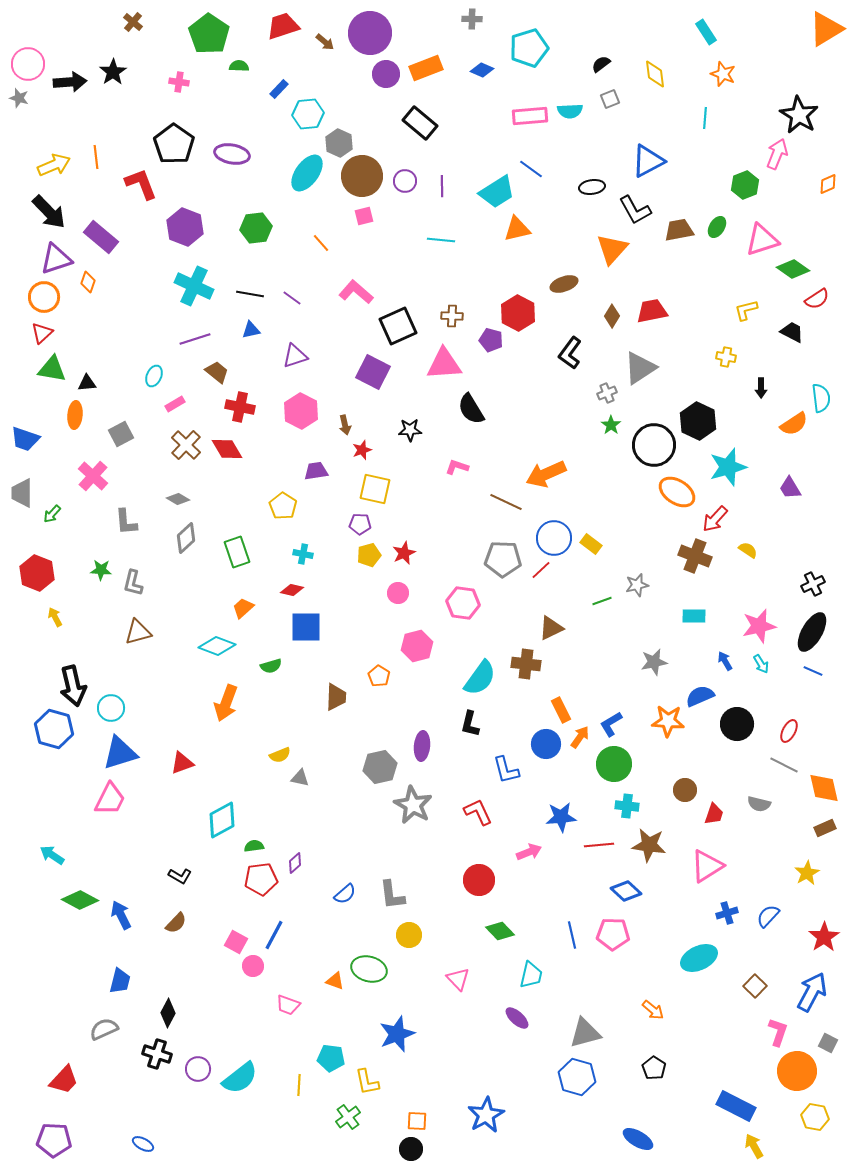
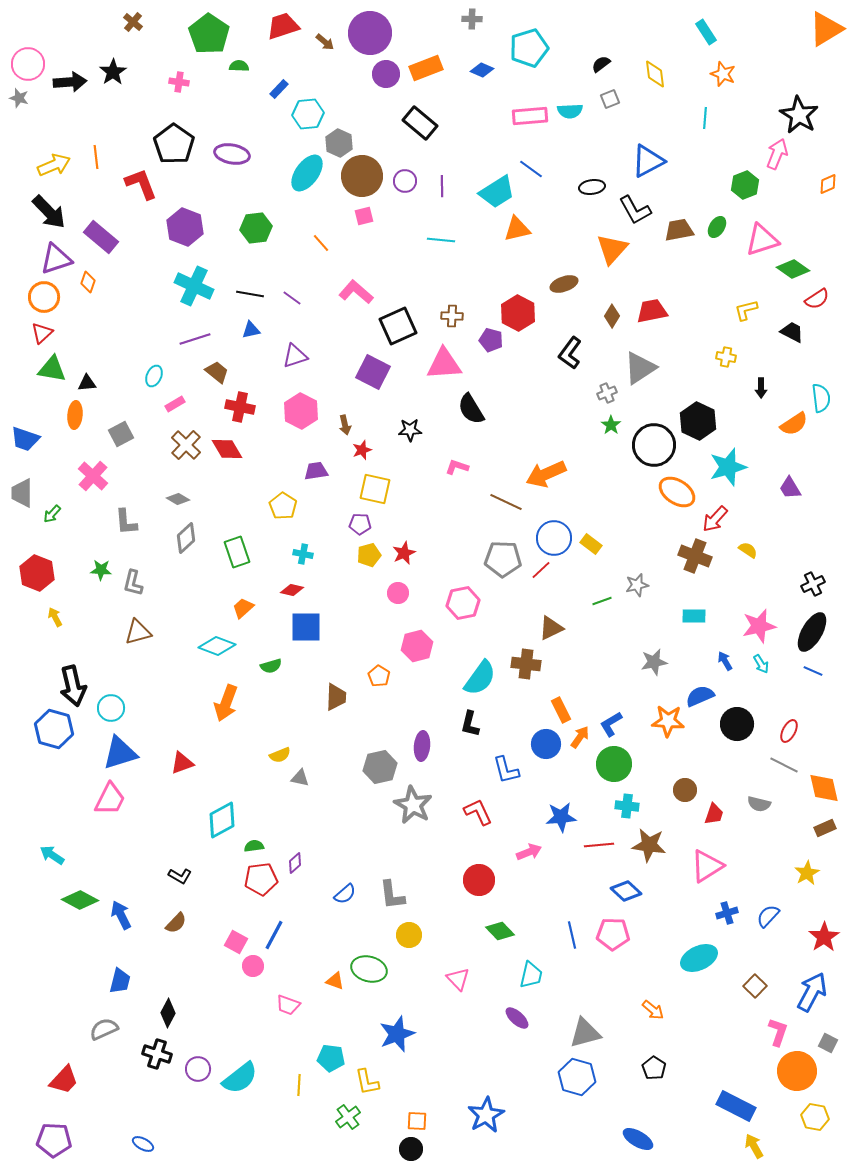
pink hexagon at (463, 603): rotated 20 degrees counterclockwise
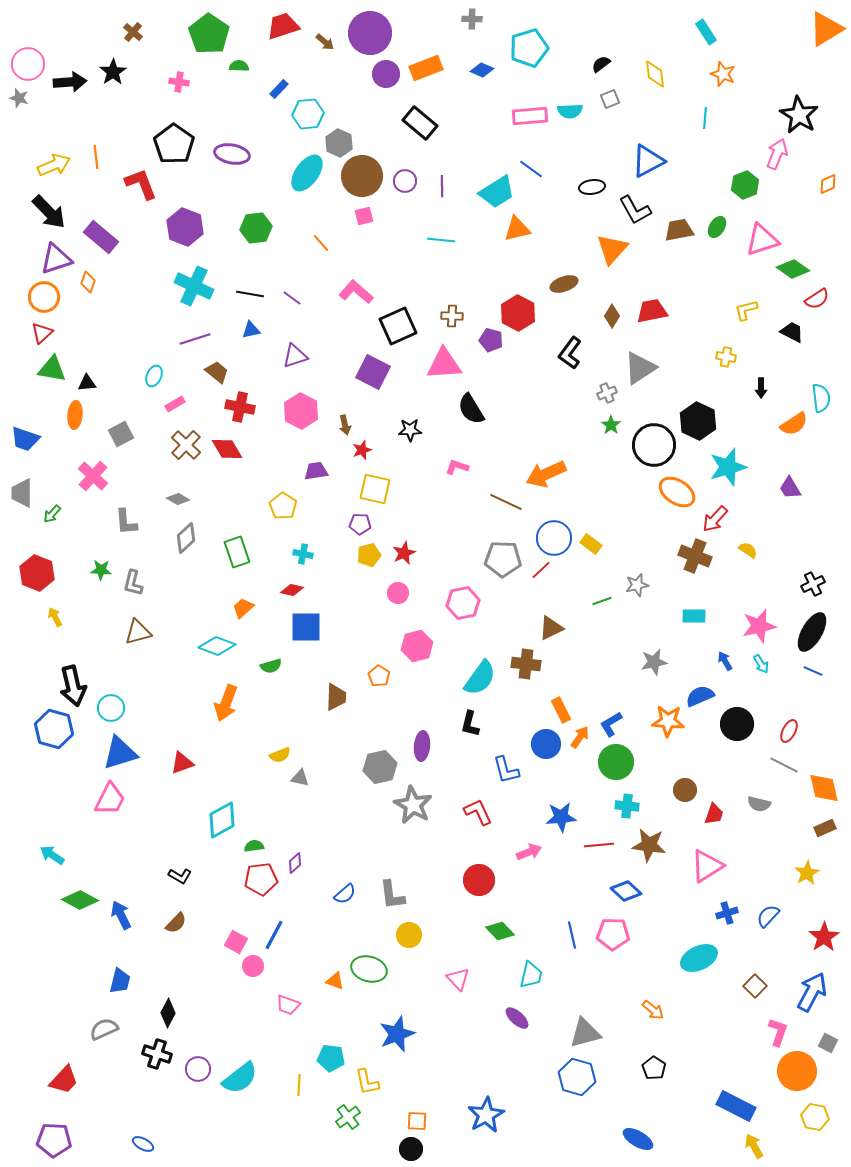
brown cross at (133, 22): moved 10 px down
green circle at (614, 764): moved 2 px right, 2 px up
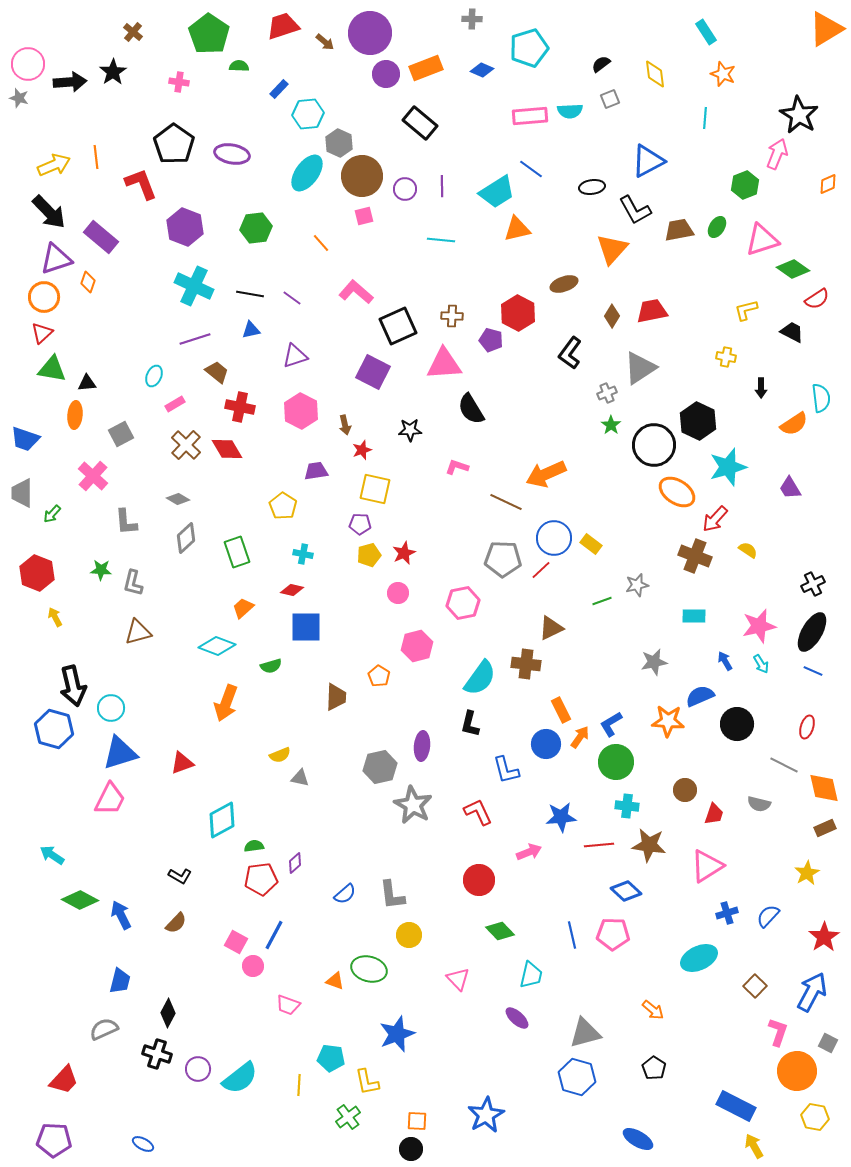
purple circle at (405, 181): moved 8 px down
red ellipse at (789, 731): moved 18 px right, 4 px up; rotated 10 degrees counterclockwise
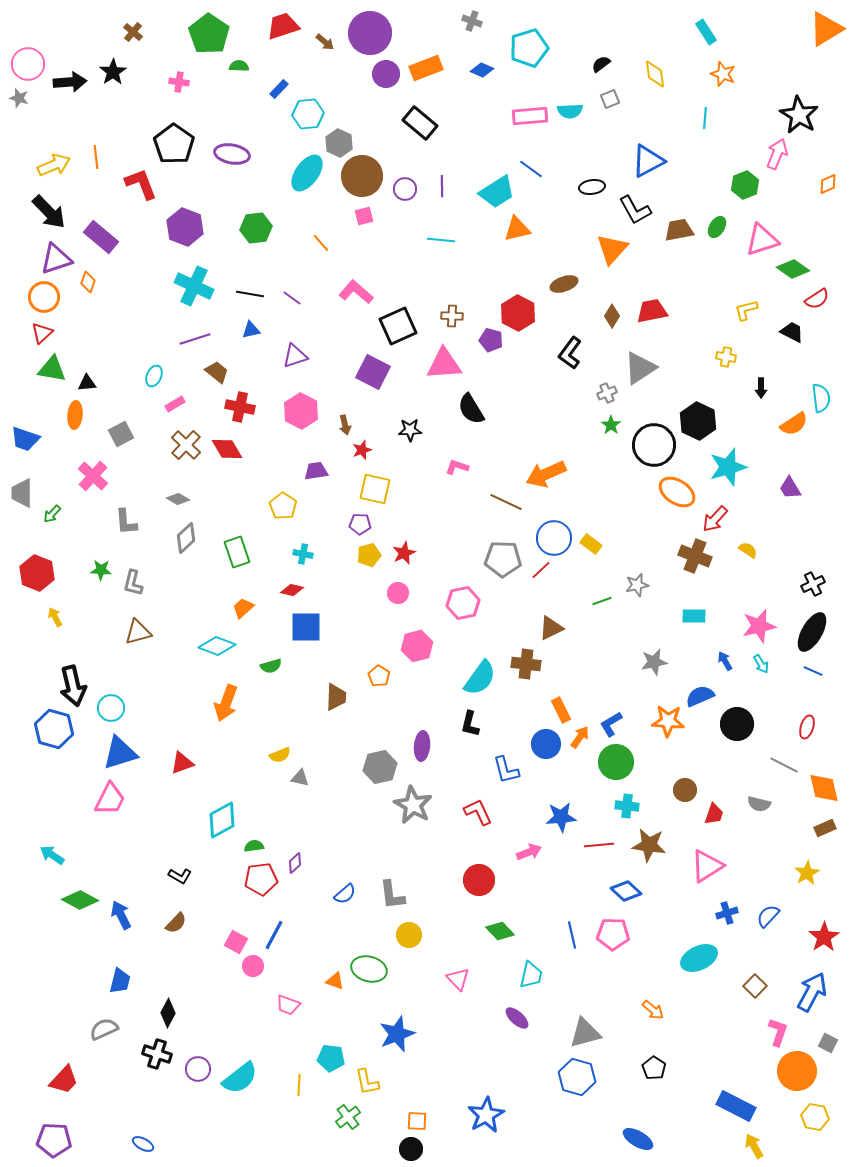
gray cross at (472, 19): moved 2 px down; rotated 18 degrees clockwise
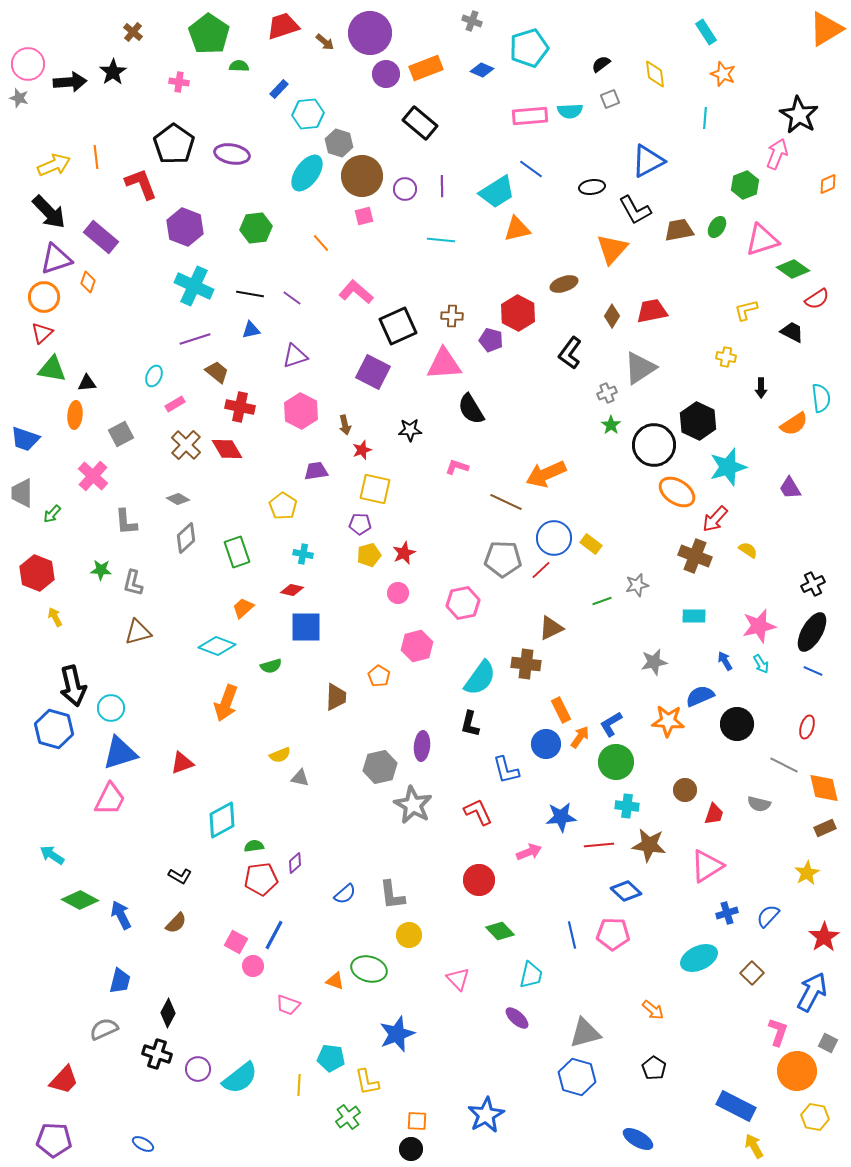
gray hexagon at (339, 143): rotated 8 degrees counterclockwise
brown square at (755, 986): moved 3 px left, 13 px up
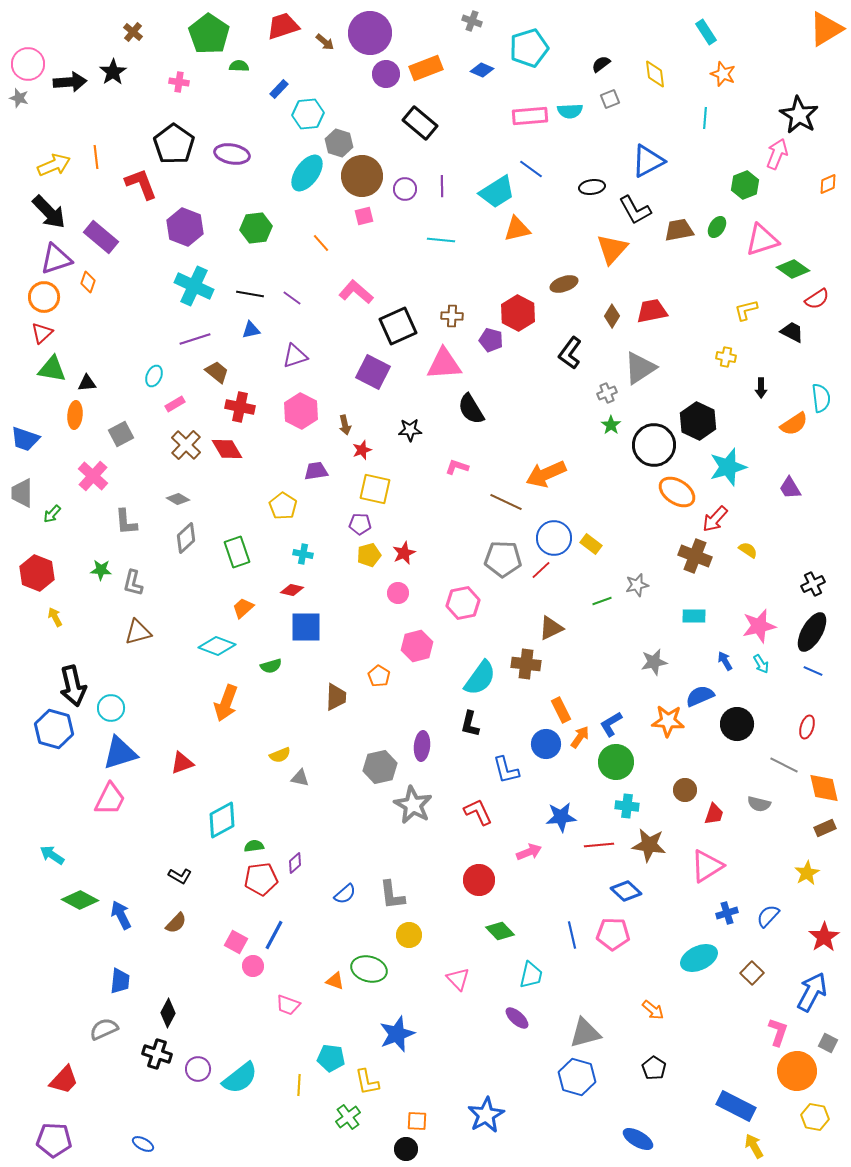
blue trapezoid at (120, 981): rotated 8 degrees counterclockwise
black circle at (411, 1149): moved 5 px left
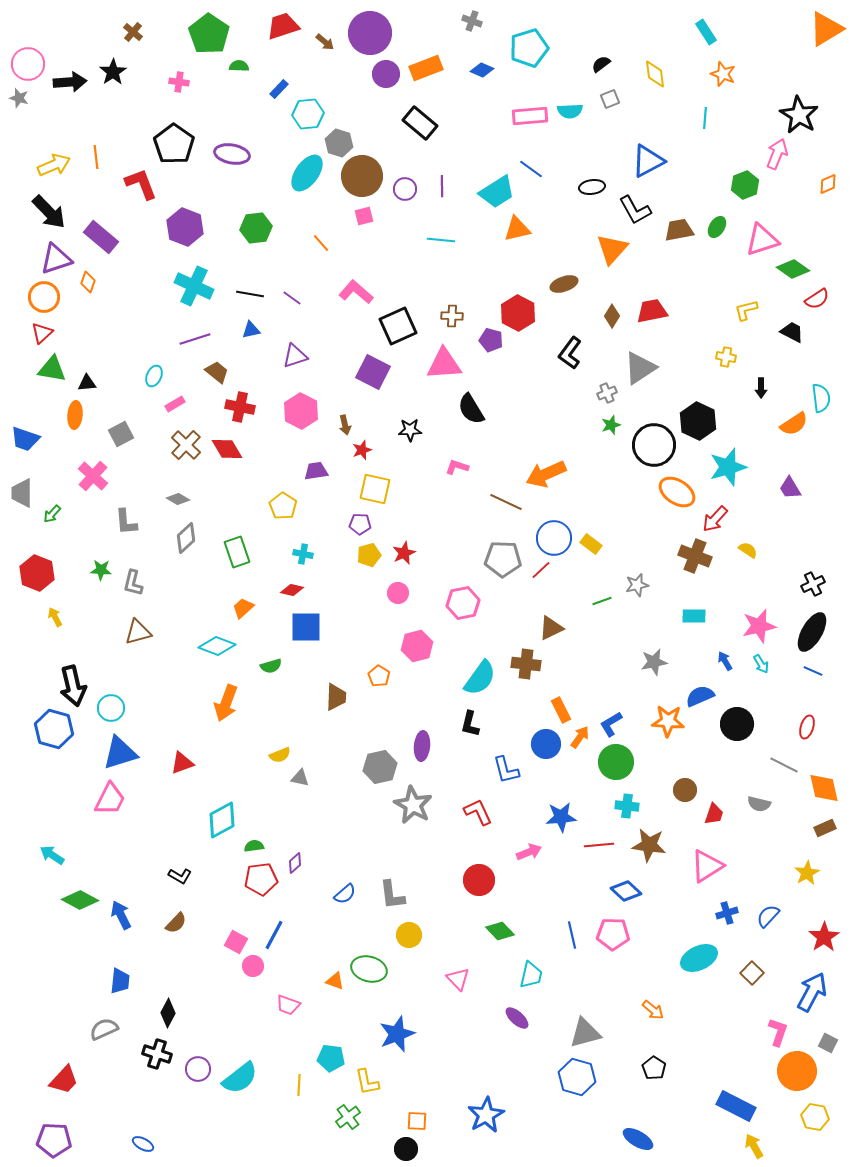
green star at (611, 425): rotated 18 degrees clockwise
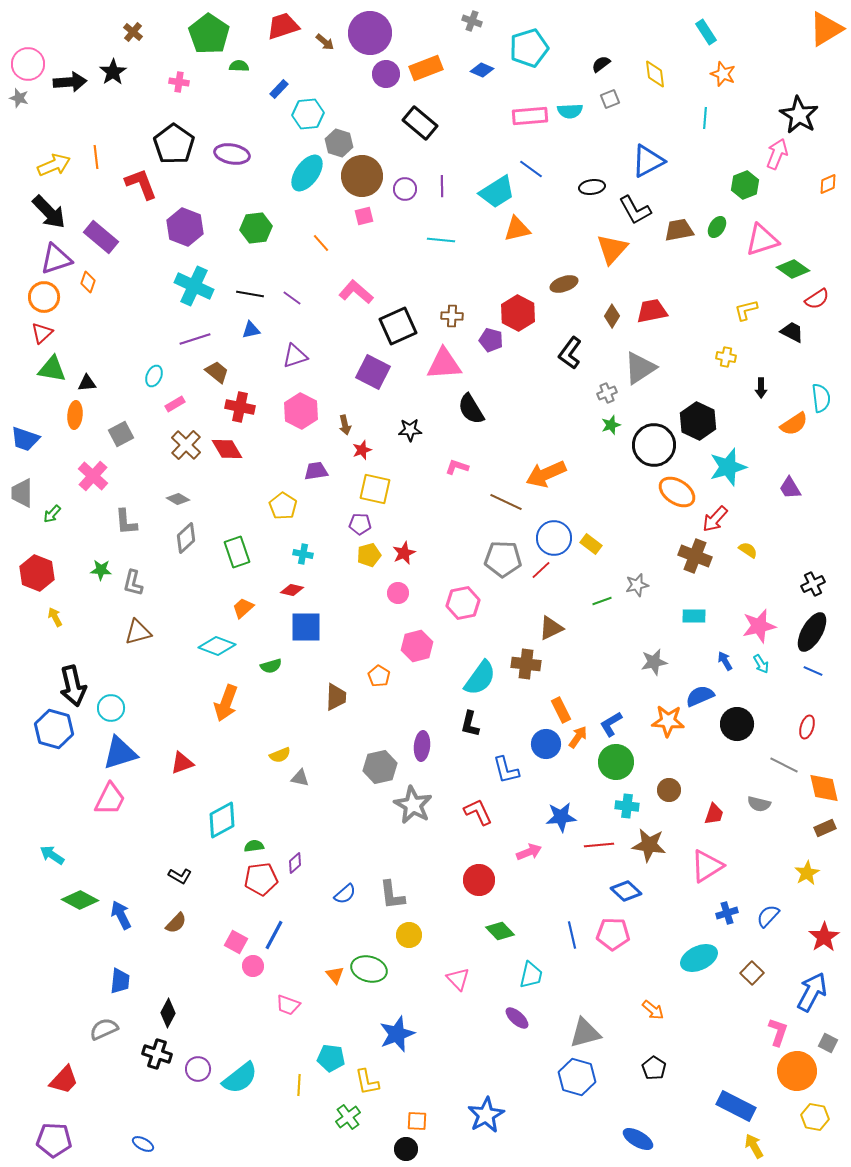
orange arrow at (580, 737): moved 2 px left
brown circle at (685, 790): moved 16 px left
orange triangle at (335, 981): moved 6 px up; rotated 30 degrees clockwise
